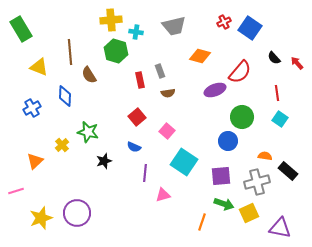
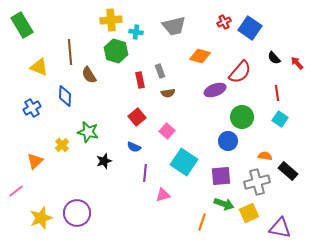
green rectangle at (21, 29): moved 1 px right, 4 px up
pink line at (16, 191): rotated 21 degrees counterclockwise
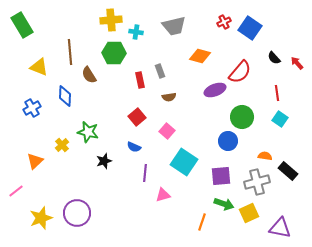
green hexagon at (116, 51): moved 2 px left, 2 px down; rotated 15 degrees counterclockwise
brown semicircle at (168, 93): moved 1 px right, 4 px down
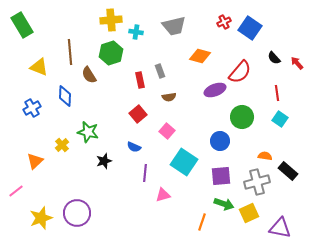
green hexagon at (114, 53): moved 3 px left; rotated 20 degrees counterclockwise
red square at (137, 117): moved 1 px right, 3 px up
blue circle at (228, 141): moved 8 px left
